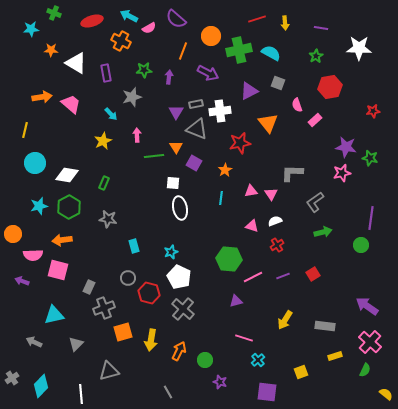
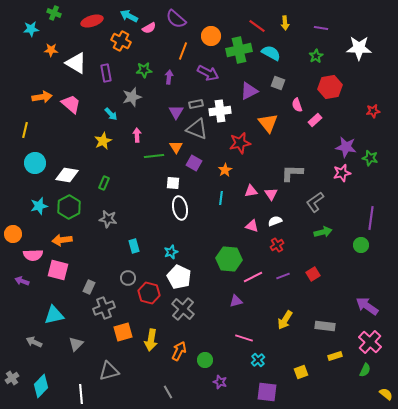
red line at (257, 19): moved 7 px down; rotated 54 degrees clockwise
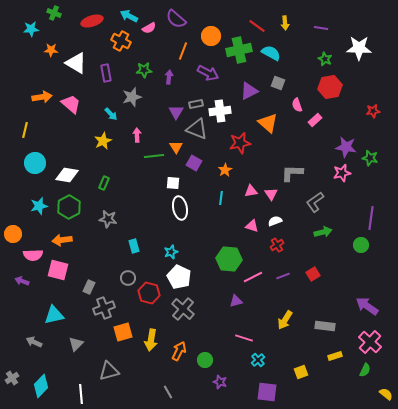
green star at (316, 56): moved 9 px right, 3 px down; rotated 16 degrees counterclockwise
orange triangle at (268, 123): rotated 10 degrees counterclockwise
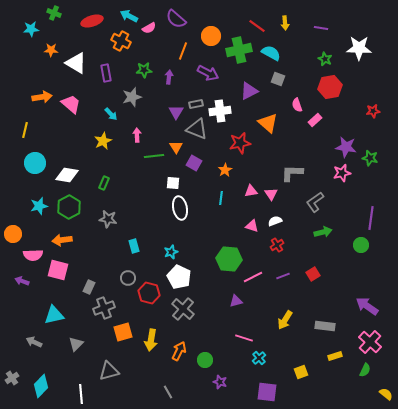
gray square at (278, 83): moved 4 px up
cyan cross at (258, 360): moved 1 px right, 2 px up
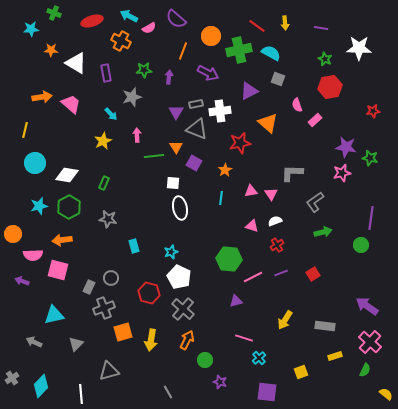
purple line at (283, 276): moved 2 px left, 3 px up
gray circle at (128, 278): moved 17 px left
orange arrow at (179, 351): moved 8 px right, 11 px up
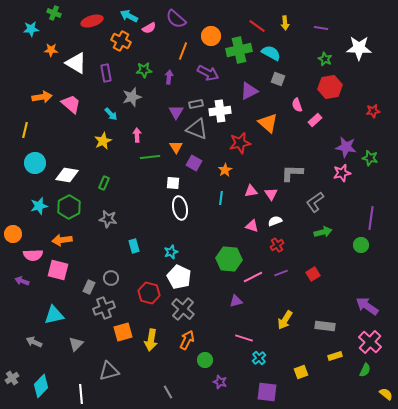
green line at (154, 156): moved 4 px left, 1 px down
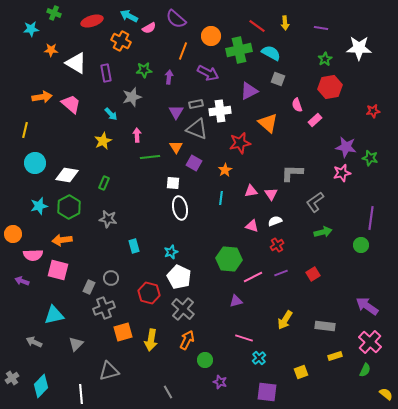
green star at (325, 59): rotated 16 degrees clockwise
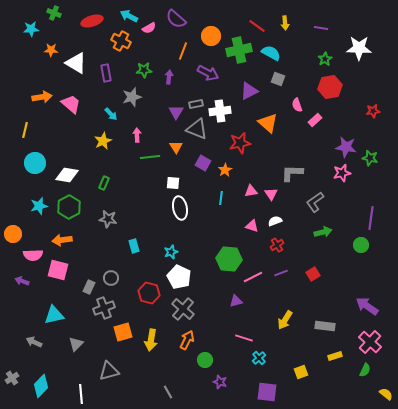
purple square at (194, 163): moved 9 px right
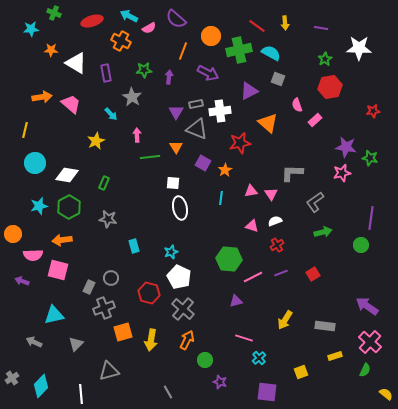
gray star at (132, 97): rotated 24 degrees counterclockwise
yellow star at (103, 141): moved 7 px left
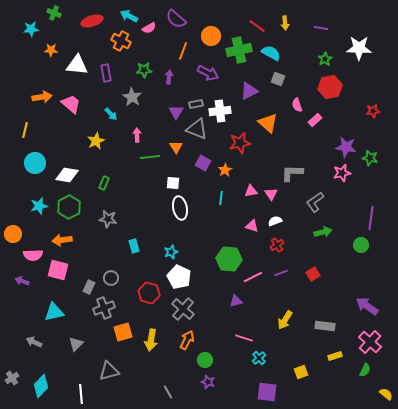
white triangle at (76, 63): moved 1 px right, 2 px down; rotated 25 degrees counterclockwise
cyan triangle at (54, 315): moved 3 px up
purple star at (220, 382): moved 12 px left
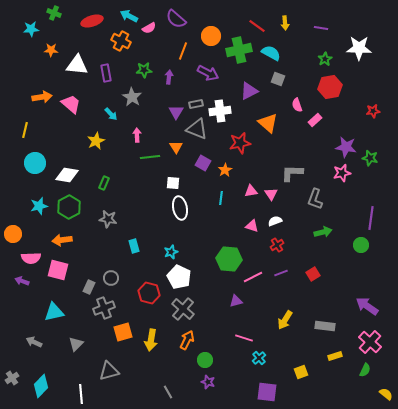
gray L-shape at (315, 202): moved 3 px up; rotated 35 degrees counterclockwise
pink semicircle at (33, 255): moved 2 px left, 3 px down
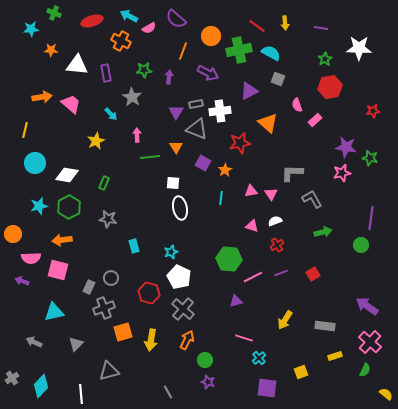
gray L-shape at (315, 199): moved 3 px left; rotated 130 degrees clockwise
purple square at (267, 392): moved 4 px up
